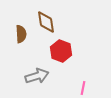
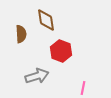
brown diamond: moved 2 px up
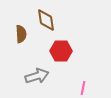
red hexagon: rotated 20 degrees counterclockwise
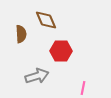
brown diamond: rotated 15 degrees counterclockwise
